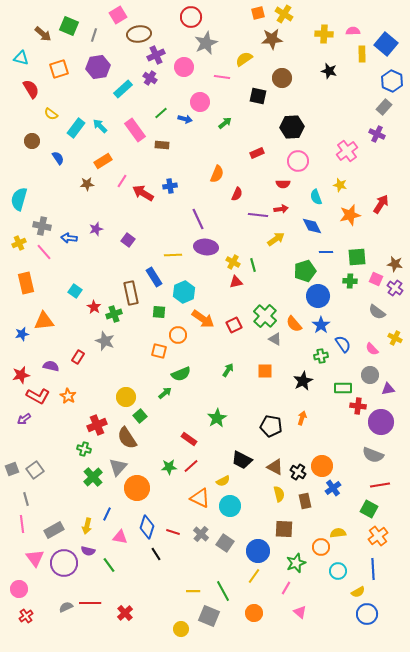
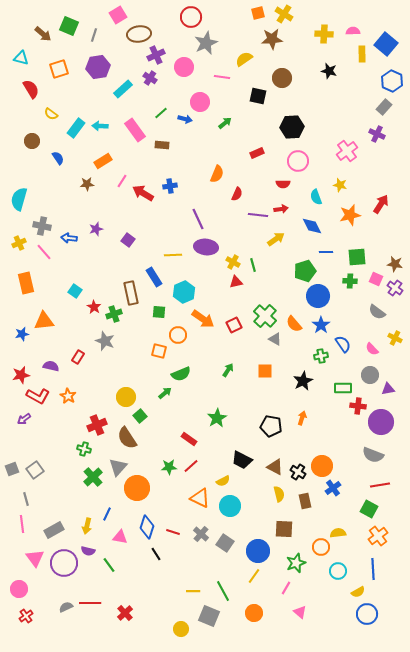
cyan arrow at (100, 126): rotated 42 degrees counterclockwise
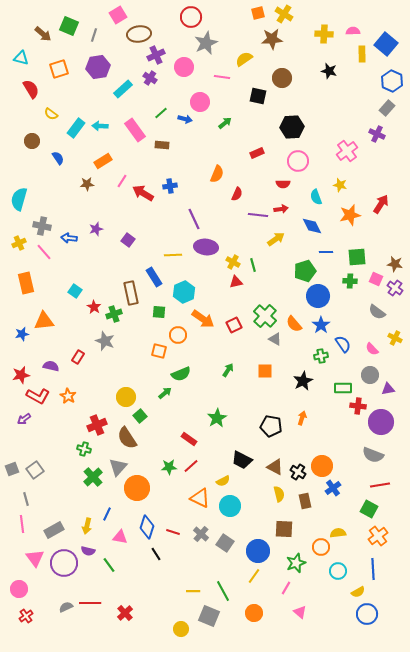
gray rectangle at (384, 107): moved 3 px right, 1 px down
purple line at (198, 219): moved 4 px left
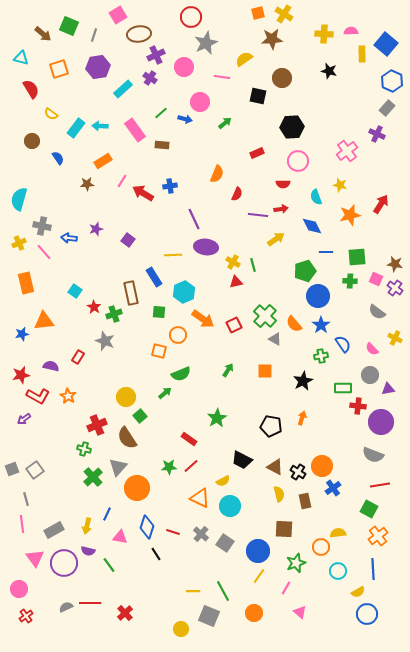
pink semicircle at (353, 31): moved 2 px left
yellow line at (254, 576): moved 5 px right
